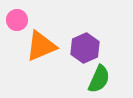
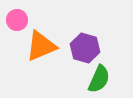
purple hexagon: rotated 20 degrees counterclockwise
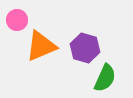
green semicircle: moved 6 px right, 1 px up
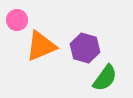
green semicircle: rotated 12 degrees clockwise
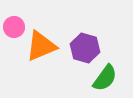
pink circle: moved 3 px left, 7 px down
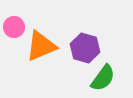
green semicircle: moved 2 px left
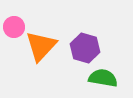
orange triangle: rotated 24 degrees counterclockwise
green semicircle: rotated 116 degrees counterclockwise
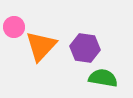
purple hexagon: rotated 8 degrees counterclockwise
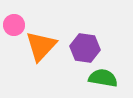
pink circle: moved 2 px up
